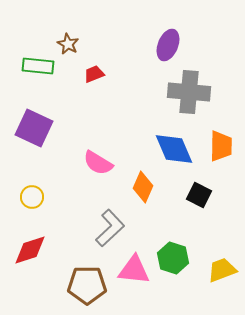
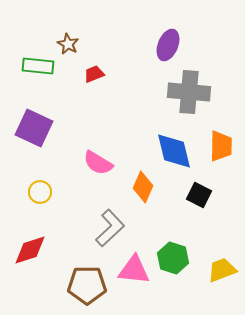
blue diamond: moved 2 px down; rotated 9 degrees clockwise
yellow circle: moved 8 px right, 5 px up
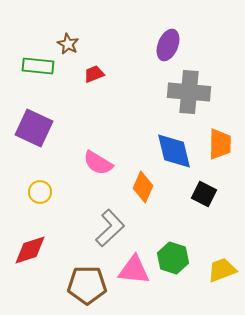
orange trapezoid: moved 1 px left, 2 px up
black square: moved 5 px right, 1 px up
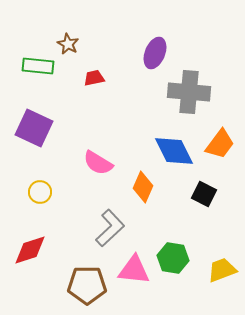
purple ellipse: moved 13 px left, 8 px down
red trapezoid: moved 4 px down; rotated 10 degrees clockwise
orange trapezoid: rotated 36 degrees clockwise
blue diamond: rotated 12 degrees counterclockwise
green hexagon: rotated 8 degrees counterclockwise
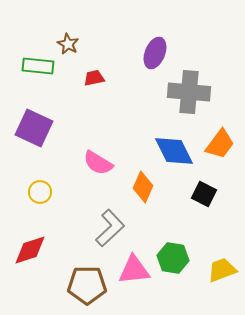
pink triangle: rotated 12 degrees counterclockwise
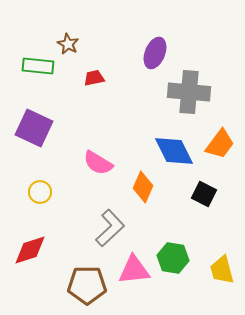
yellow trapezoid: rotated 84 degrees counterclockwise
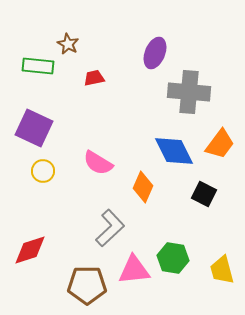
yellow circle: moved 3 px right, 21 px up
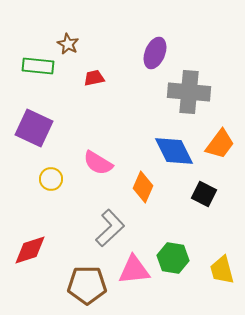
yellow circle: moved 8 px right, 8 px down
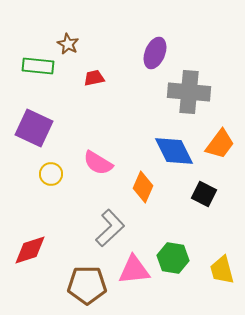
yellow circle: moved 5 px up
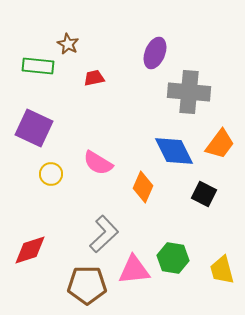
gray L-shape: moved 6 px left, 6 px down
